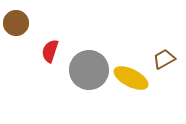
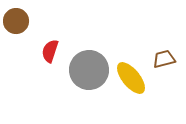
brown circle: moved 2 px up
brown trapezoid: rotated 15 degrees clockwise
yellow ellipse: rotated 24 degrees clockwise
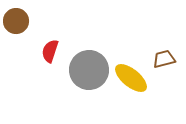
yellow ellipse: rotated 12 degrees counterclockwise
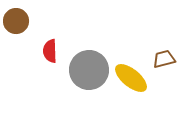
red semicircle: rotated 20 degrees counterclockwise
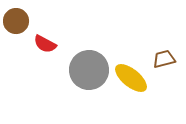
red semicircle: moved 5 px left, 7 px up; rotated 60 degrees counterclockwise
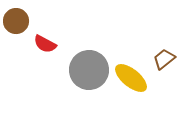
brown trapezoid: rotated 25 degrees counterclockwise
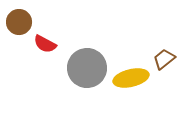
brown circle: moved 3 px right, 1 px down
gray circle: moved 2 px left, 2 px up
yellow ellipse: rotated 52 degrees counterclockwise
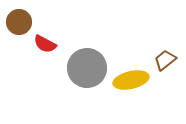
brown trapezoid: moved 1 px right, 1 px down
yellow ellipse: moved 2 px down
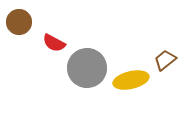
red semicircle: moved 9 px right, 1 px up
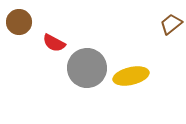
brown trapezoid: moved 6 px right, 36 px up
yellow ellipse: moved 4 px up
